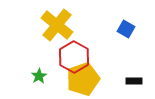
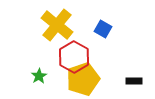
blue square: moved 23 px left
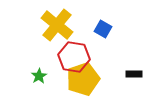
red hexagon: rotated 20 degrees counterclockwise
black rectangle: moved 7 px up
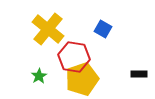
yellow cross: moved 9 px left, 4 px down
black rectangle: moved 5 px right
yellow pentagon: moved 1 px left
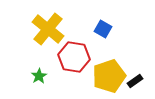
black rectangle: moved 4 px left, 7 px down; rotated 35 degrees counterclockwise
yellow pentagon: moved 27 px right, 3 px up
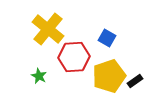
blue square: moved 4 px right, 9 px down
red hexagon: rotated 12 degrees counterclockwise
green star: rotated 14 degrees counterclockwise
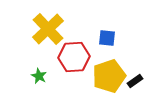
yellow cross: rotated 8 degrees clockwise
blue square: rotated 24 degrees counterclockwise
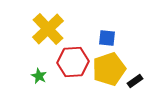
red hexagon: moved 1 px left, 5 px down
yellow pentagon: moved 7 px up
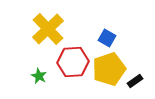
blue square: rotated 24 degrees clockwise
